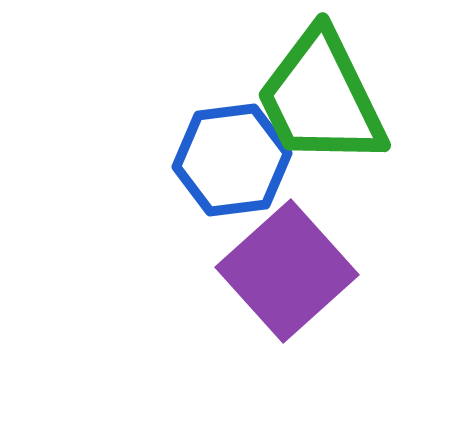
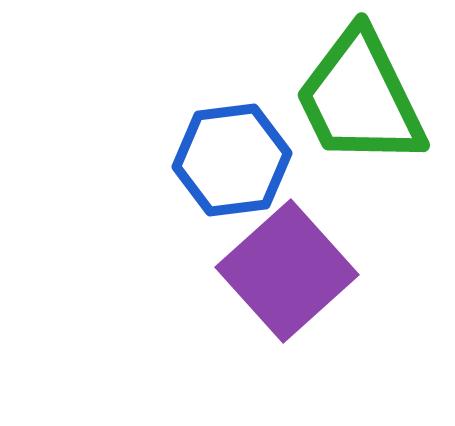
green trapezoid: moved 39 px right
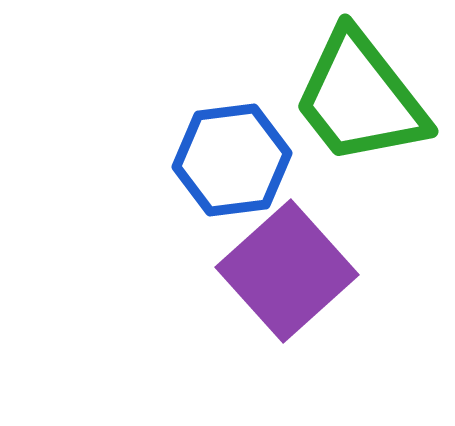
green trapezoid: rotated 12 degrees counterclockwise
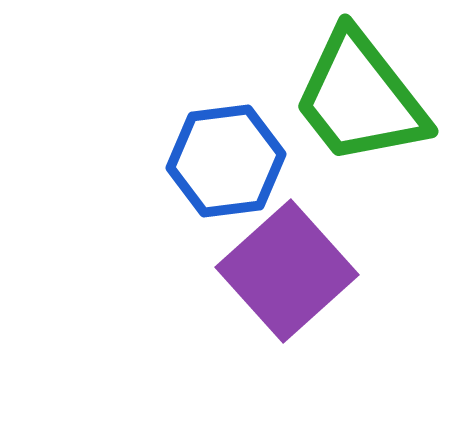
blue hexagon: moved 6 px left, 1 px down
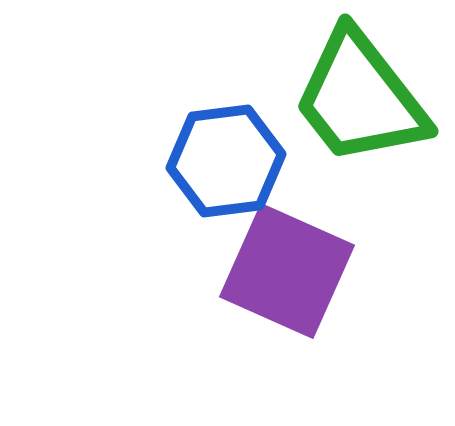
purple square: rotated 24 degrees counterclockwise
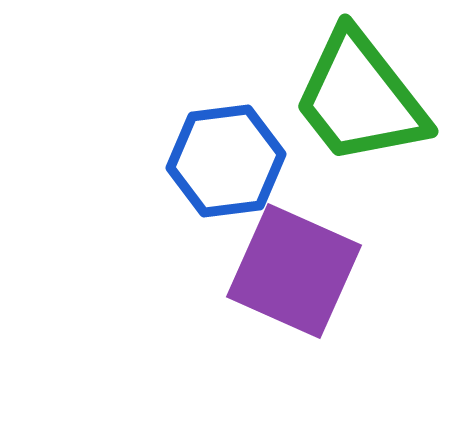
purple square: moved 7 px right
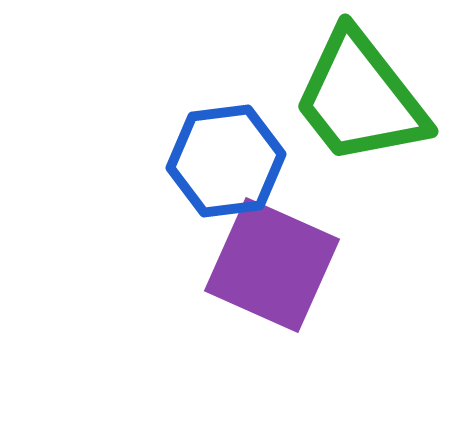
purple square: moved 22 px left, 6 px up
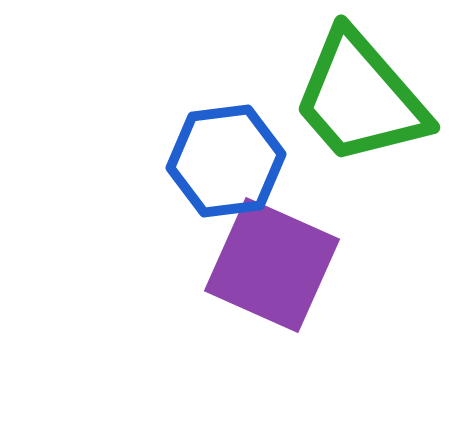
green trapezoid: rotated 3 degrees counterclockwise
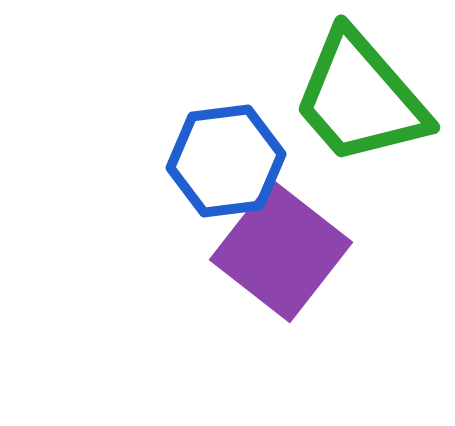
purple square: moved 9 px right, 14 px up; rotated 14 degrees clockwise
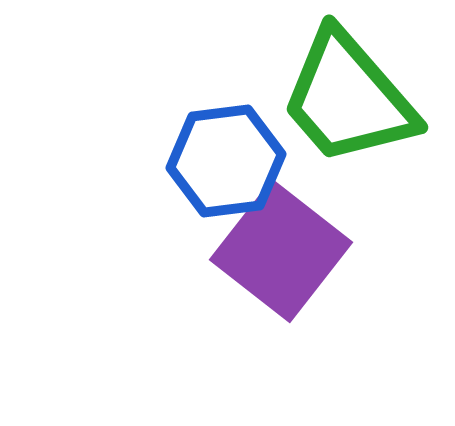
green trapezoid: moved 12 px left
